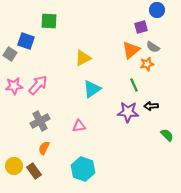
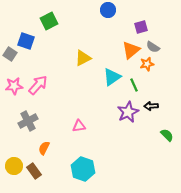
blue circle: moved 49 px left
green square: rotated 30 degrees counterclockwise
cyan triangle: moved 20 px right, 12 px up
purple star: rotated 30 degrees counterclockwise
gray cross: moved 12 px left
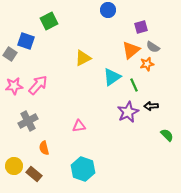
orange semicircle: rotated 40 degrees counterclockwise
brown rectangle: moved 3 px down; rotated 14 degrees counterclockwise
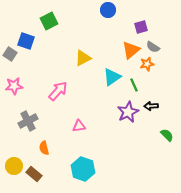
pink arrow: moved 20 px right, 6 px down
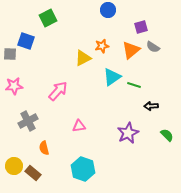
green square: moved 1 px left, 3 px up
gray square: rotated 32 degrees counterclockwise
orange star: moved 45 px left, 18 px up
green line: rotated 48 degrees counterclockwise
purple star: moved 21 px down
brown rectangle: moved 1 px left, 1 px up
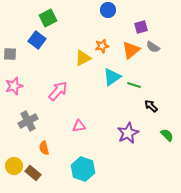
blue square: moved 11 px right, 1 px up; rotated 18 degrees clockwise
pink star: rotated 12 degrees counterclockwise
black arrow: rotated 48 degrees clockwise
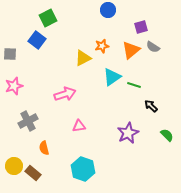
pink arrow: moved 7 px right, 3 px down; rotated 30 degrees clockwise
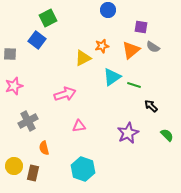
purple square: rotated 24 degrees clockwise
brown rectangle: rotated 63 degrees clockwise
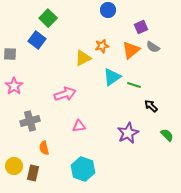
green square: rotated 18 degrees counterclockwise
purple square: rotated 32 degrees counterclockwise
pink star: rotated 18 degrees counterclockwise
gray cross: moved 2 px right; rotated 12 degrees clockwise
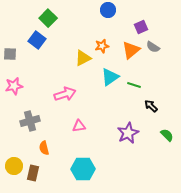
cyan triangle: moved 2 px left
pink star: rotated 24 degrees clockwise
cyan hexagon: rotated 20 degrees counterclockwise
